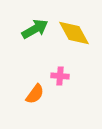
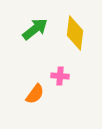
green arrow: rotated 8 degrees counterclockwise
yellow diamond: moved 1 px right; rotated 36 degrees clockwise
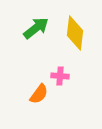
green arrow: moved 1 px right, 1 px up
orange semicircle: moved 4 px right
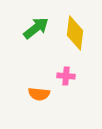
pink cross: moved 6 px right
orange semicircle: rotated 60 degrees clockwise
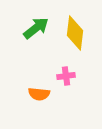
pink cross: rotated 12 degrees counterclockwise
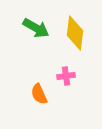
green arrow: rotated 68 degrees clockwise
orange semicircle: rotated 60 degrees clockwise
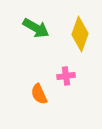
yellow diamond: moved 5 px right, 1 px down; rotated 12 degrees clockwise
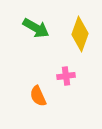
orange semicircle: moved 1 px left, 2 px down
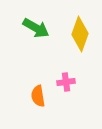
pink cross: moved 6 px down
orange semicircle: rotated 15 degrees clockwise
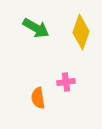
yellow diamond: moved 1 px right, 2 px up
orange semicircle: moved 2 px down
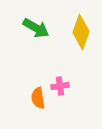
pink cross: moved 6 px left, 4 px down
